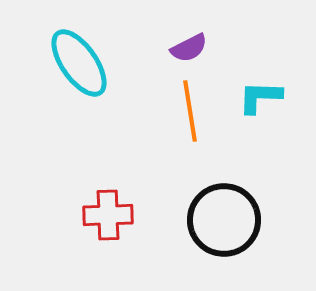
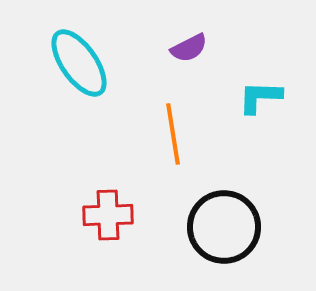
orange line: moved 17 px left, 23 px down
black circle: moved 7 px down
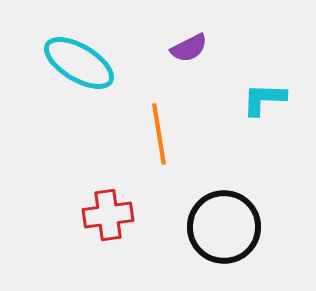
cyan ellipse: rotated 24 degrees counterclockwise
cyan L-shape: moved 4 px right, 2 px down
orange line: moved 14 px left
red cross: rotated 6 degrees counterclockwise
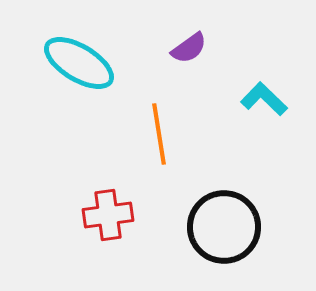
purple semicircle: rotated 9 degrees counterclockwise
cyan L-shape: rotated 42 degrees clockwise
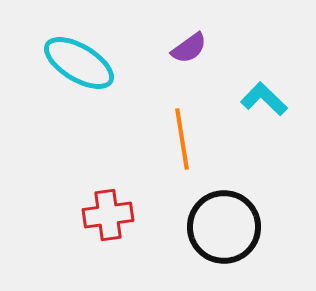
orange line: moved 23 px right, 5 px down
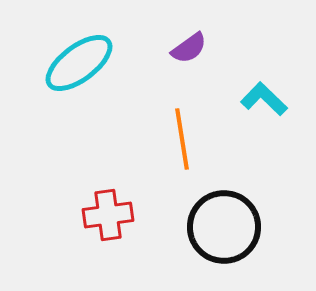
cyan ellipse: rotated 68 degrees counterclockwise
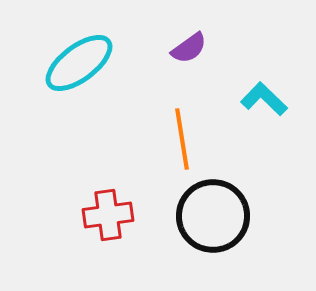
black circle: moved 11 px left, 11 px up
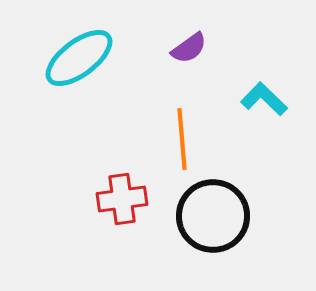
cyan ellipse: moved 5 px up
orange line: rotated 4 degrees clockwise
red cross: moved 14 px right, 16 px up
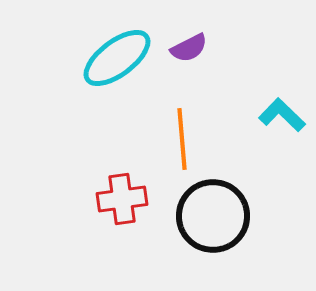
purple semicircle: rotated 9 degrees clockwise
cyan ellipse: moved 38 px right
cyan L-shape: moved 18 px right, 16 px down
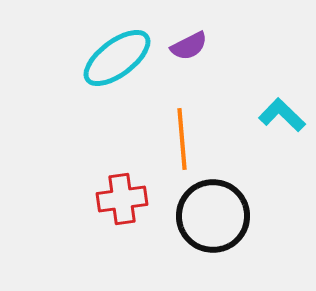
purple semicircle: moved 2 px up
